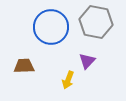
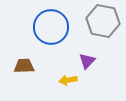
gray hexagon: moved 7 px right, 1 px up
yellow arrow: rotated 60 degrees clockwise
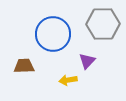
gray hexagon: moved 3 px down; rotated 12 degrees counterclockwise
blue circle: moved 2 px right, 7 px down
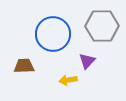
gray hexagon: moved 1 px left, 2 px down
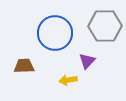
gray hexagon: moved 3 px right
blue circle: moved 2 px right, 1 px up
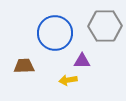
purple triangle: moved 5 px left; rotated 48 degrees clockwise
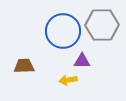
gray hexagon: moved 3 px left, 1 px up
blue circle: moved 8 px right, 2 px up
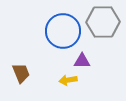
gray hexagon: moved 1 px right, 3 px up
brown trapezoid: moved 3 px left, 7 px down; rotated 70 degrees clockwise
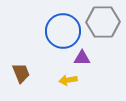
purple triangle: moved 3 px up
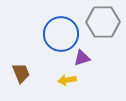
blue circle: moved 2 px left, 3 px down
purple triangle: rotated 18 degrees counterclockwise
yellow arrow: moved 1 px left
